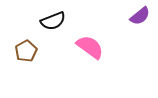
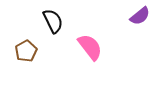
black semicircle: rotated 95 degrees counterclockwise
pink semicircle: rotated 16 degrees clockwise
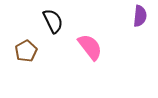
purple semicircle: rotated 45 degrees counterclockwise
